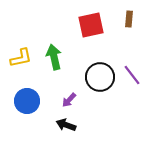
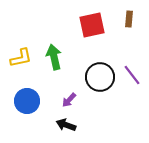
red square: moved 1 px right
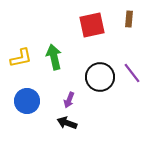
purple line: moved 2 px up
purple arrow: rotated 21 degrees counterclockwise
black arrow: moved 1 px right, 2 px up
